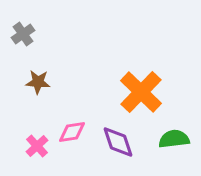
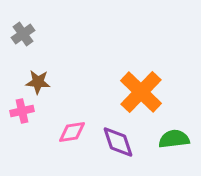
pink cross: moved 15 px left, 35 px up; rotated 30 degrees clockwise
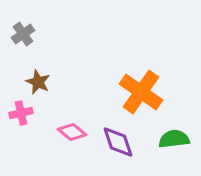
brown star: rotated 20 degrees clockwise
orange cross: rotated 9 degrees counterclockwise
pink cross: moved 1 px left, 2 px down
pink diamond: rotated 48 degrees clockwise
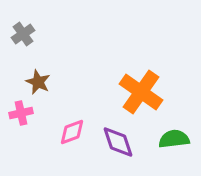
pink diamond: rotated 60 degrees counterclockwise
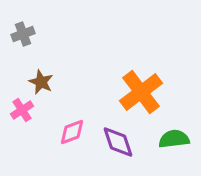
gray cross: rotated 15 degrees clockwise
brown star: moved 3 px right
orange cross: rotated 18 degrees clockwise
pink cross: moved 1 px right, 3 px up; rotated 20 degrees counterclockwise
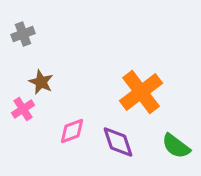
pink cross: moved 1 px right, 1 px up
pink diamond: moved 1 px up
green semicircle: moved 2 px right, 7 px down; rotated 136 degrees counterclockwise
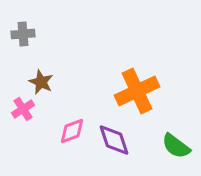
gray cross: rotated 15 degrees clockwise
orange cross: moved 4 px left, 1 px up; rotated 12 degrees clockwise
purple diamond: moved 4 px left, 2 px up
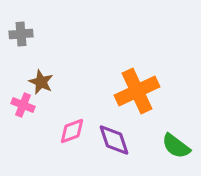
gray cross: moved 2 px left
pink cross: moved 4 px up; rotated 35 degrees counterclockwise
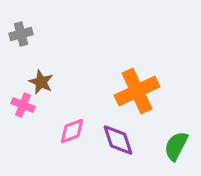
gray cross: rotated 10 degrees counterclockwise
purple diamond: moved 4 px right
green semicircle: rotated 80 degrees clockwise
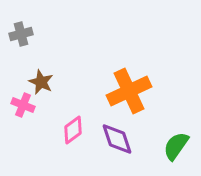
orange cross: moved 8 px left
pink diamond: moved 1 px right, 1 px up; rotated 16 degrees counterclockwise
purple diamond: moved 1 px left, 1 px up
green semicircle: rotated 8 degrees clockwise
